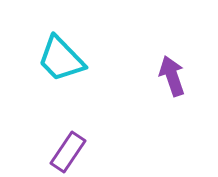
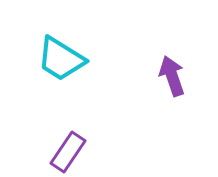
cyan trapezoid: rotated 14 degrees counterclockwise
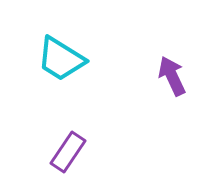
purple arrow: rotated 6 degrees counterclockwise
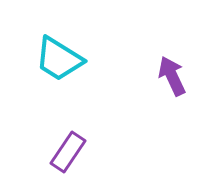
cyan trapezoid: moved 2 px left
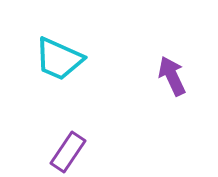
cyan trapezoid: rotated 8 degrees counterclockwise
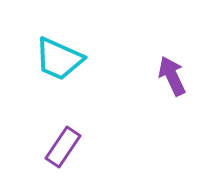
purple rectangle: moved 5 px left, 5 px up
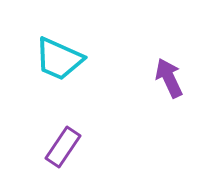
purple arrow: moved 3 px left, 2 px down
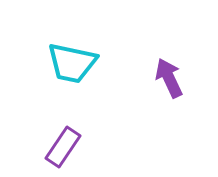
cyan trapezoid: moved 13 px right, 4 px down; rotated 12 degrees counterclockwise
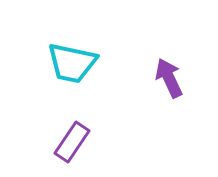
purple rectangle: moved 9 px right, 5 px up
